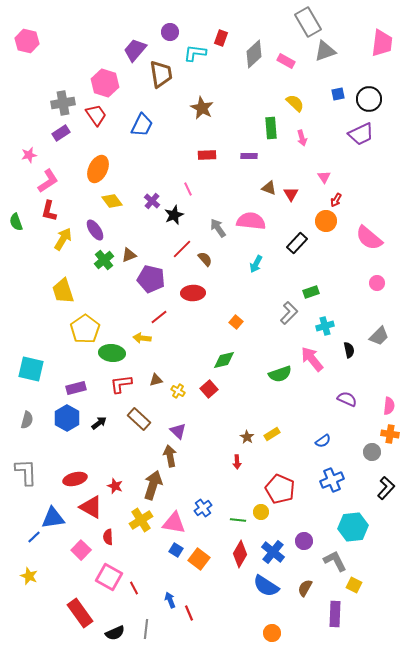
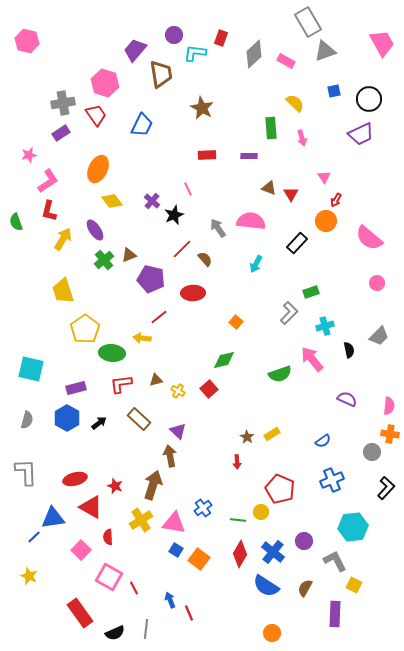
purple circle at (170, 32): moved 4 px right, 3 px down
pink trapezoid at (382, 43): rotated 36 degrees counterclockwise
blue square at (338, 94): moved 4 px left, 3 px up
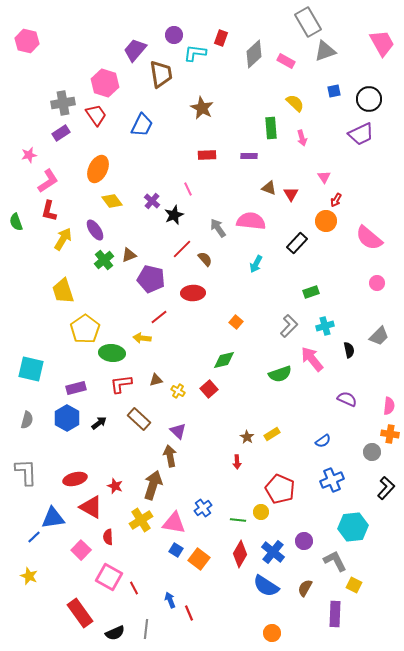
gray L-shape at (289, 313): moved 13 px down
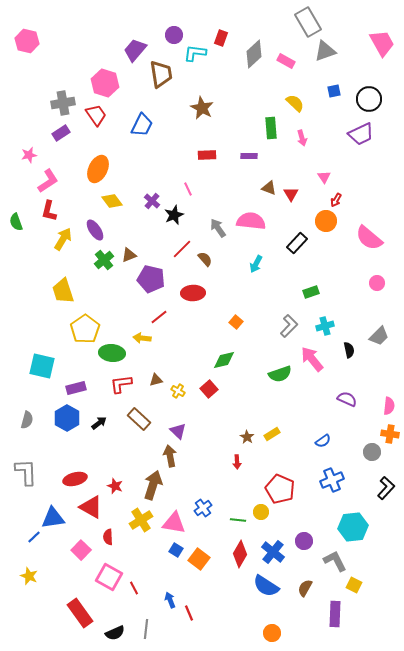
cyan square at (31, 369): moved 11 px right, 3 px up
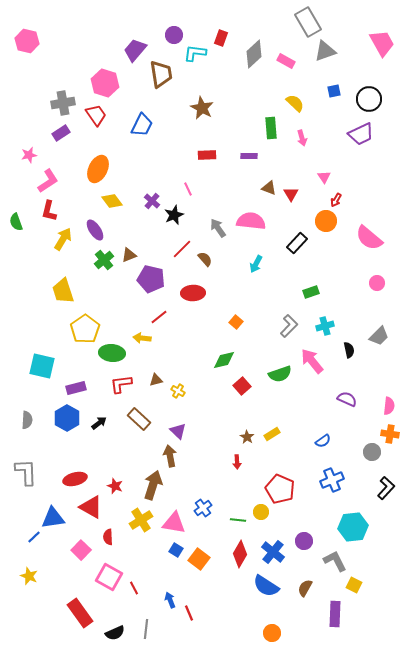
pink arrow at (312, 359): moved 2 px down
red square at (209, 389): moved 33 px right, 3 px up
gray semicircle at (27, 420): rotated 12 degrees counterclockwise
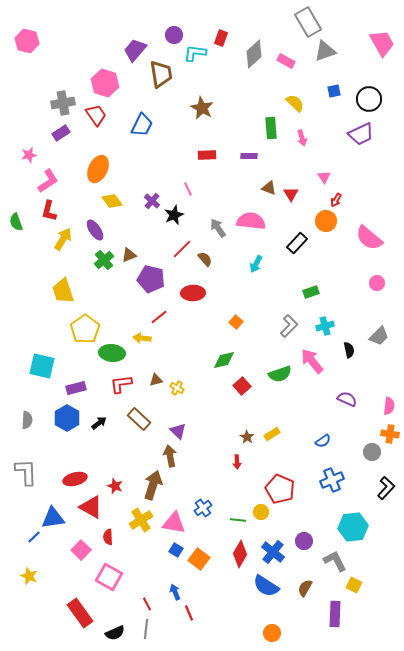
yellow cross at (178, 391): moved 1 px left, 3 px up
red line at (134, 588): moved 13 px right, 16 px down
blue arrow at (170, 600): moved 5 px right, 8 px up
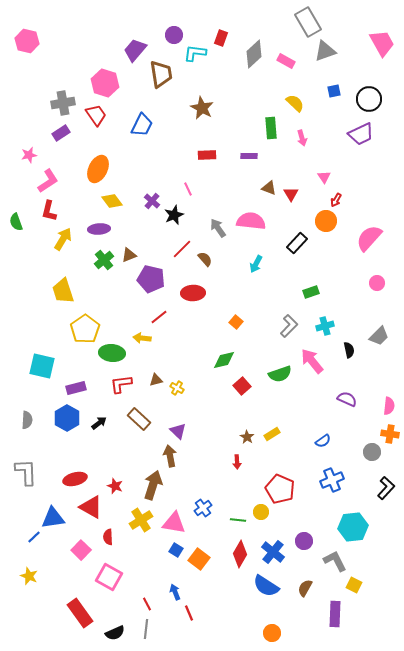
purple ellipse at (95, 230): moved 4 px right, 1 px up; rotated 60 degrees counterclockwise
pink semicircle at (369, 238): rotated 92 degrees clockwise
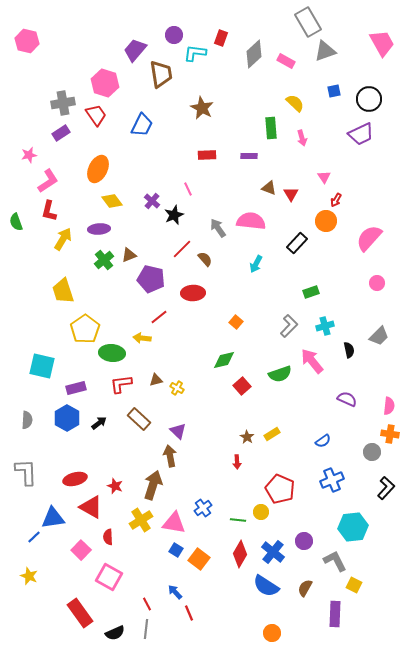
blue arrow at (175, 592): rotated 21 degrees counterclockwise
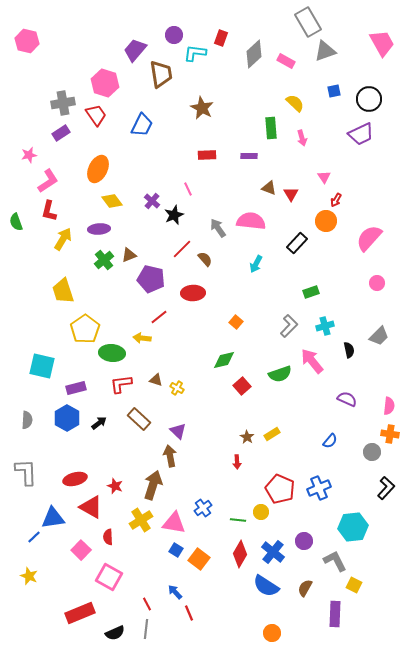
brown triangle at (156, 380): rotated 32 degrees clockwise
blue semicircle at (323, 441): moved 7 px right; rotated 14 degrees counterclockwise
blue cross at (332, 480): moved 13 px left, 8 px down
red rectangle at (80, 613): rotated 76 degrees counterclockwise
